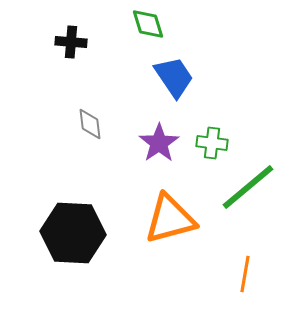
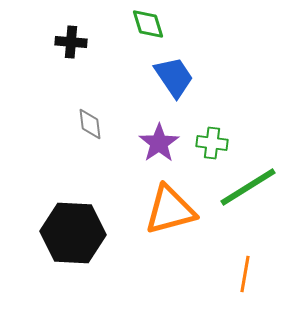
green line: rotated 8 degrees clockwise
orange triangle: moved 9 px up
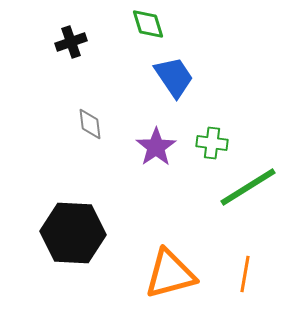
black cross: rotated 24 degrees counterclockwise
purple star: moved 3 px left, 4 px down
orange triangle: moved 64 px down
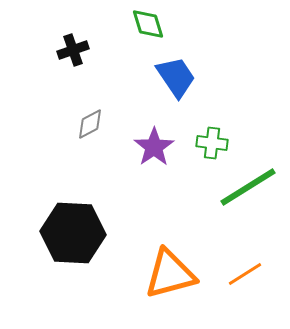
black cross: moved 2 px right, 8 px down
blue trapezoid: moved 2 px right
gray diamond: rotated 68 degrees clockwise
purple star: moved 2 px left
orange line: rotated 48 degrees clockwise
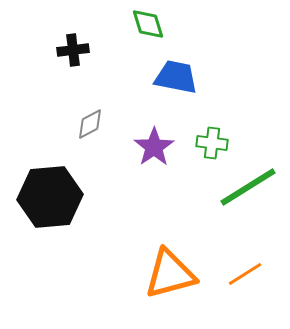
black cross: rotated 12 degrees clockwise
blue trapezoid: rotated 45 degrees counterclockwise
black hexagon: moved 23 px left, 36 px up; rotated 8 degrees counterclockwise
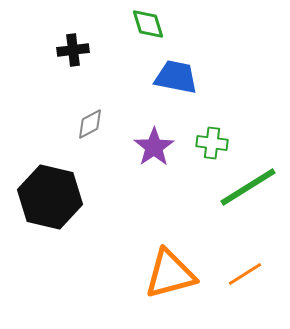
black hexagon: rotated 18 degrees clockwise
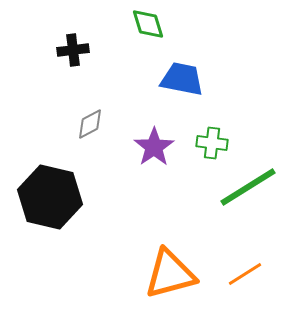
blue trapezoid: moved 6 px right, 2 px down
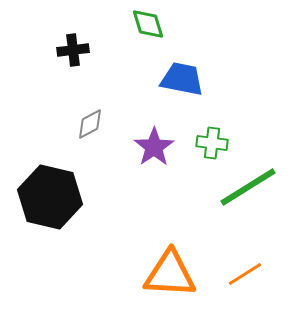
orange triangle: rotated 18 degrees clockwise
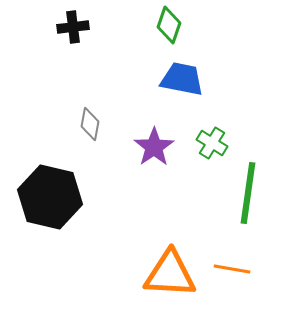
green diamond: moved 21 px right, 1 px down; rotated 36 degrees clockwise
black cross: moved 23 px up
gray diamond: rotated 52 degrees counterclockwise
green cross: rotated 24 degrees clockwise
green line: moved 6 px down; rotated 50 degrees counterclockwise
orange line: moved 13 px left, 5 px up; rotated 42 degrees clockwise
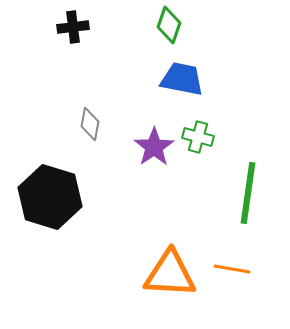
green cross: moved 14 px left, 6 px up; rotated 16 degrees counterclockwise
black hexagon: rotated 4 degrees clockwise
